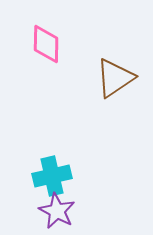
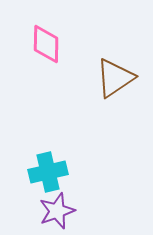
cyan cross: moved 4 px left, 4 px up
purple star: rotated 24 degrees clockwise
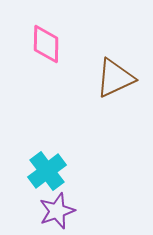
brown triangle: rotated 9 degrees clockwise
cyan cross: moved 1 px left, 1 px up; rotated 24 degrees counterclockwise
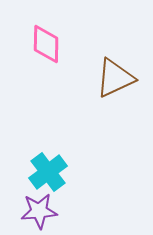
cyan cross: moved 1 px right, 1 px down
purple star: moved 18 px left; rotated 15 degrees clockwise
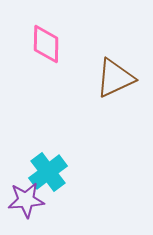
purple star: moved 13 px left, 11 px up
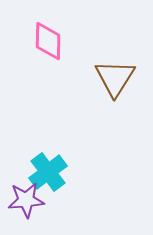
pink diamond: moved 2 px right, 3 px up
brown triangle: rotated 33 degrees counterclockwise
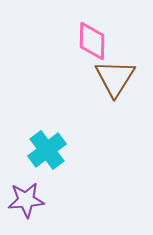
pink diamond: moved 44 px right
cyan cross: moved 1 px left, 22 px up
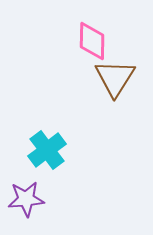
purple star: moved 1 px up
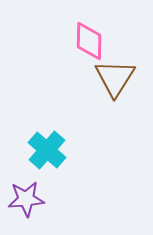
pink diamond: moved 3 px left
cyan cross: rotated 12 degrees counterclockwise
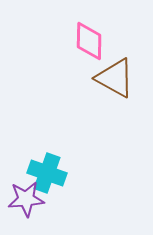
brown triangle: rotated 33 degrees counterclockwise
cyan cross: moved 23 px down; rotated 21 degrees counterclockwise
